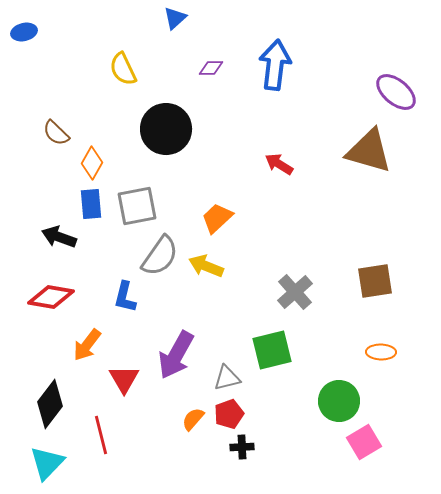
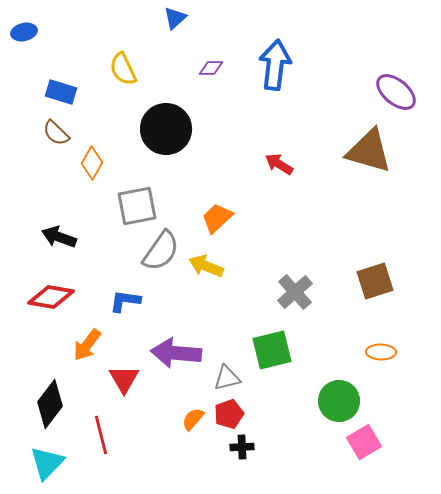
blue rectangle: moved 30 px left, 112 px up; rotated 68 degrees counterclockwise
gray semicircle: moved 1 px right, 5 px up
brown square: rotated 9 degrees counterclockwise
blue L-shape: moved 4 px down; rotated 84 degrees clockwise
purple arrow: moved 2 px up; rotated 66 degrees clockwise
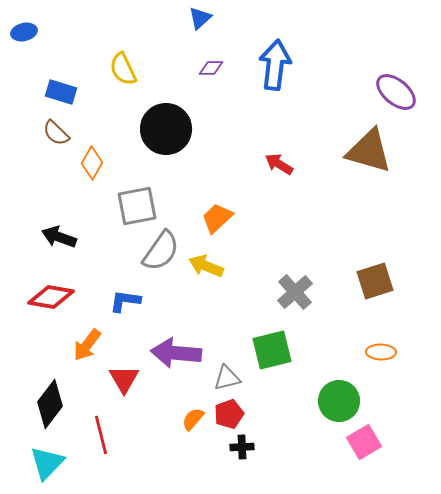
blue triangle: moved 25 px right
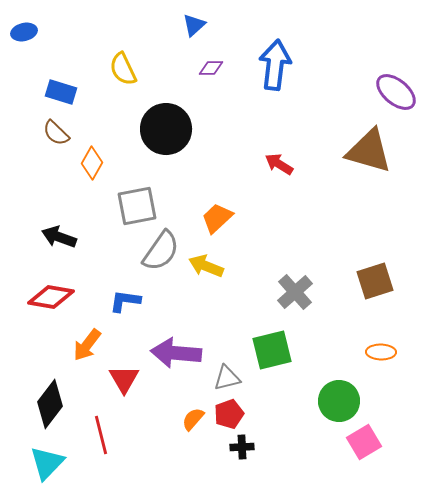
blue triangle: moved 6 px left, 7 px down
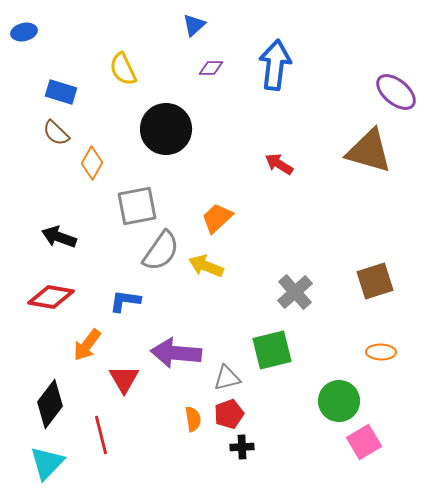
orange semicircle: rotated 130 degrees clockwise
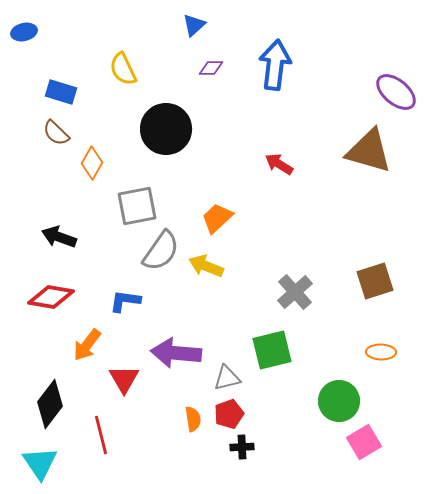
cyan triangle: moved 7 px left; rotated 18 degrees counterclockwise
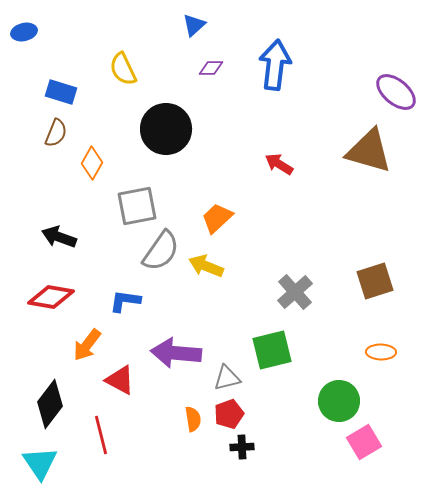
brown semicircle: rotated 112 degrees counterclockwise
red triangle: moved 4 px left, 1 px down; rotated 32 degrees counterclockwise
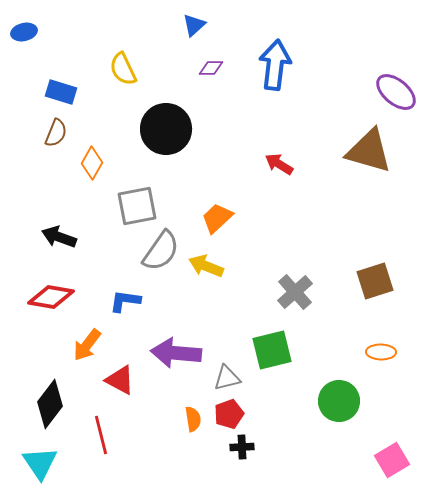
pink square: moved 28 px right, 18 px down
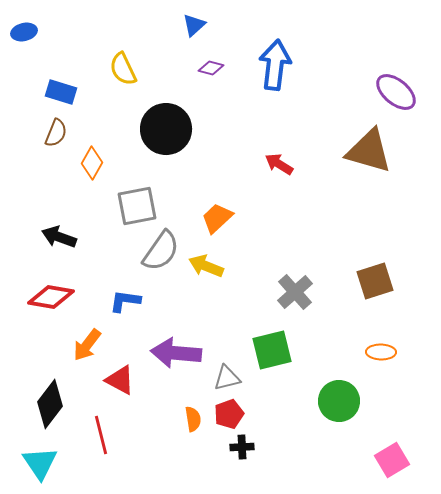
purple diamond: rotated 15 degrees clockwise
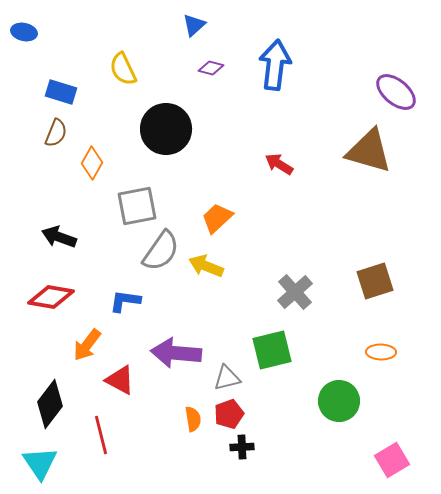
blue ellipse: rotated 25 degrees clockwise
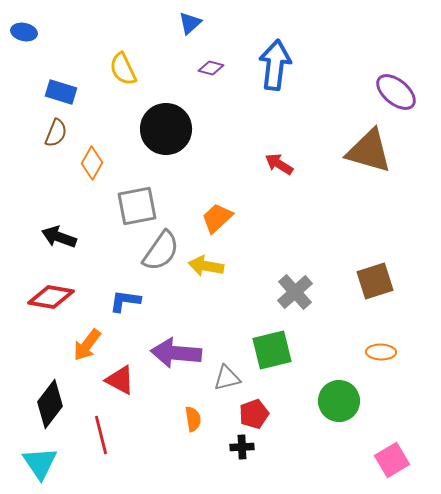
blue triangle: moved 4 px left, 2 px up
yellow arrow: rotated 12 degrees counterclockwise
red pentagon: moved 25 px right
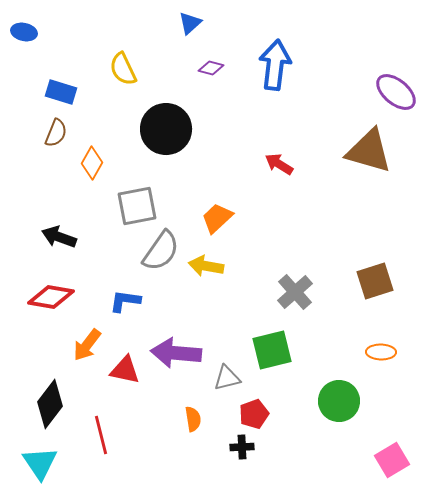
red triangle: moved 5 px right, 10 px up; rotated 16 degrees counterclockwise
